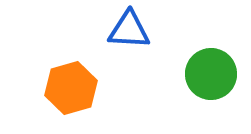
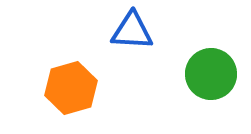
blue triangle: moved 3 px right, 1 px down
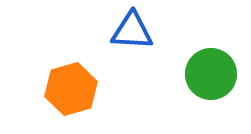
orange hexagon: moved 1 px down
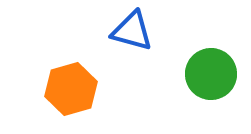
blue triangle: rotated 12 degrees clockwise
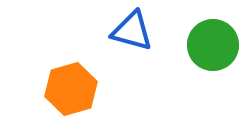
green circle: moved 2 px right, 29 px up
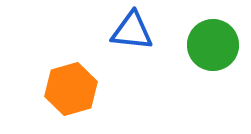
blue triangle: rotated 9 degrees counterclockwise
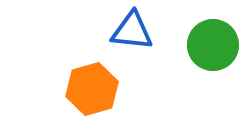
orange hexagon: moved 21 px right
